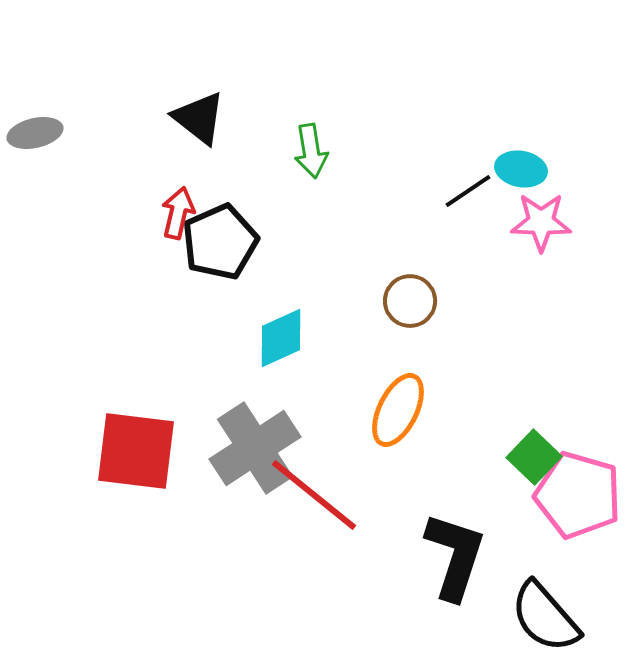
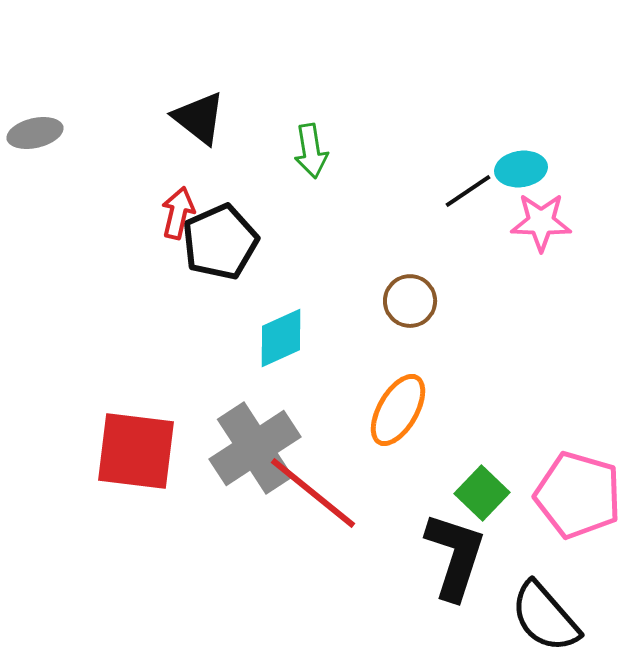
cyan ellipse: rotated 18 degrees counterclockwise
orange ellipse: rotated 4 degrees clockwise
green square: moved 52 px left, 36 px down
red line: moved 1 px left, 2 px up
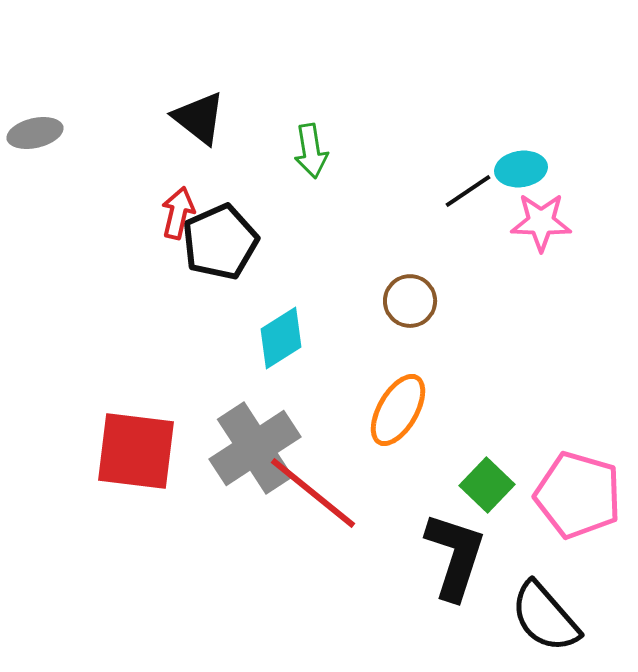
cyan diamond: rotated 8 degrees counterclockwise
green square: moved 5 px right, 8 px up
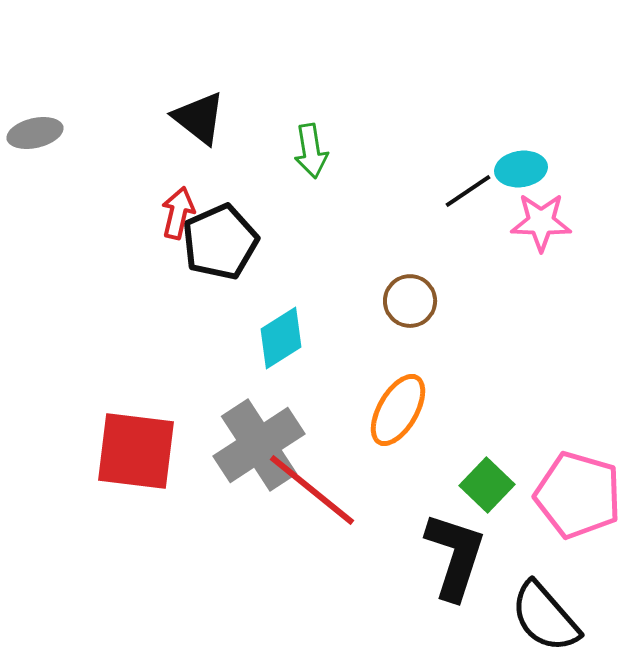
gray cross: moved 4 px right, 3 px up
red line: moved 1 px left, 3 px up
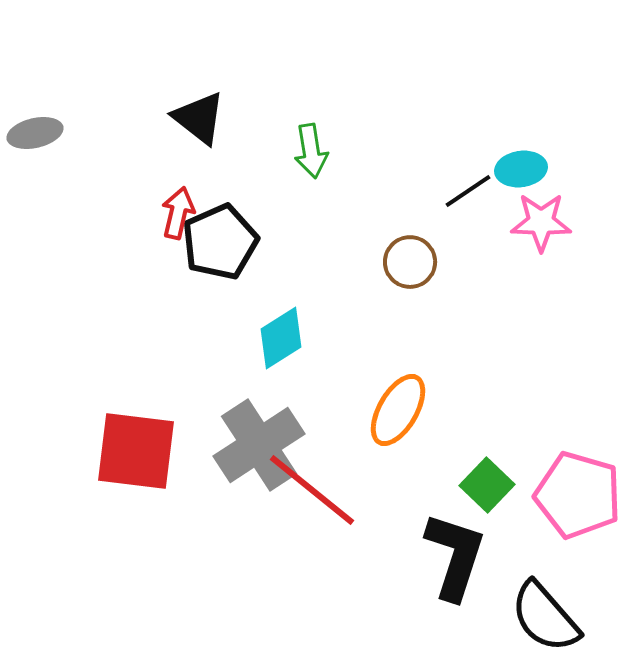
brown circle: moved 39 px up
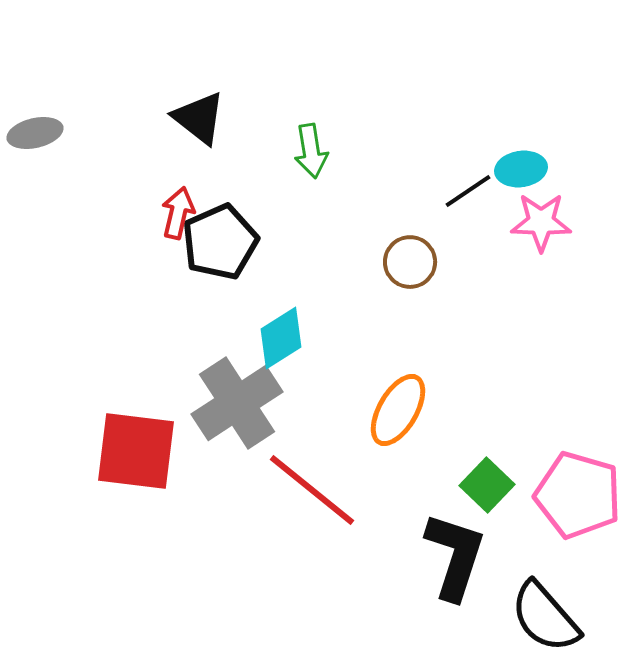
gray cross: moved 22 px left, 42 px up
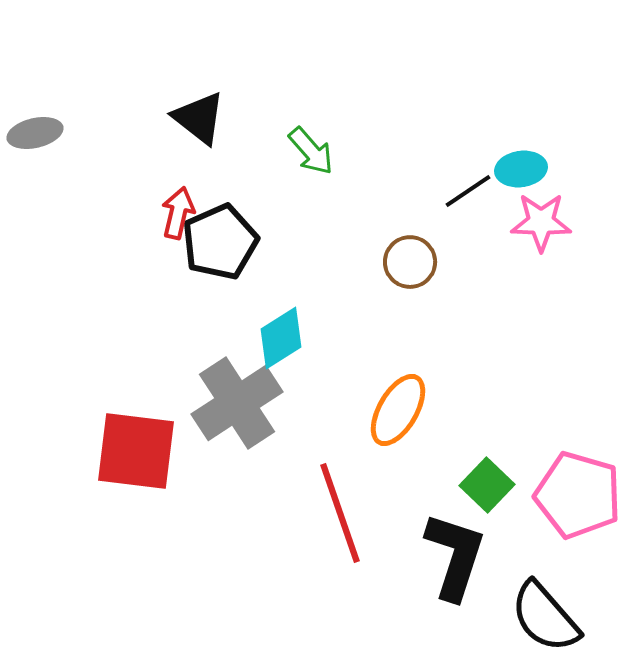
green arrow: rotated 32 degrees counterclockwise
red line: moved 28 px right, 23 px down; rotated 32 degrees clockwise
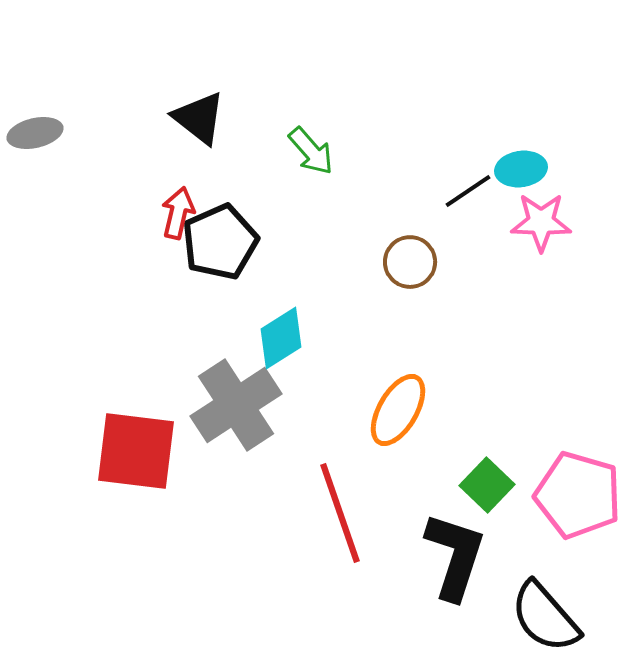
gray cross: moved 1 px left, 2 px down
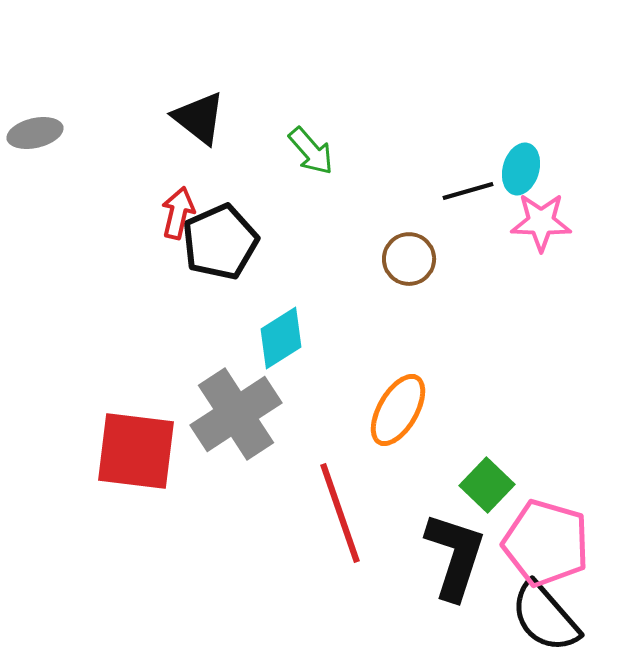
cyan ellipse: rotated 66 degrees counterclockwise
black line: rotated 18 degrees clockwise
brown circle: moved 1 px left, 3 px up
gray cross: moved 9 px down
pink pentagon: moved 32 px left, 48 px down
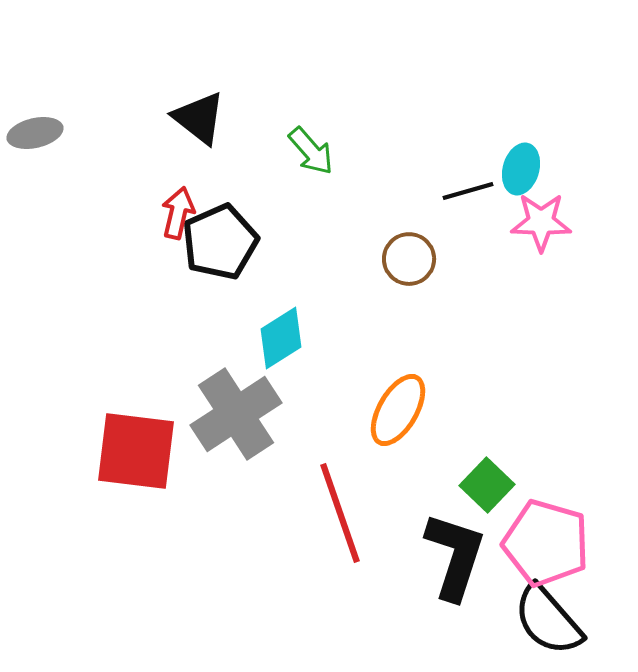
black semicircle: moved 3 px right, 3 px down
